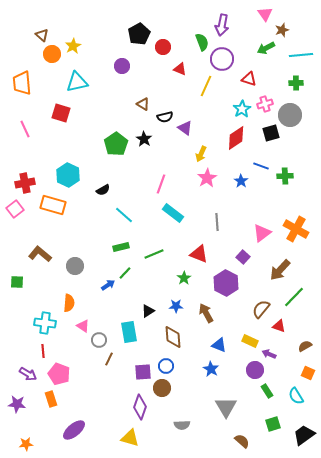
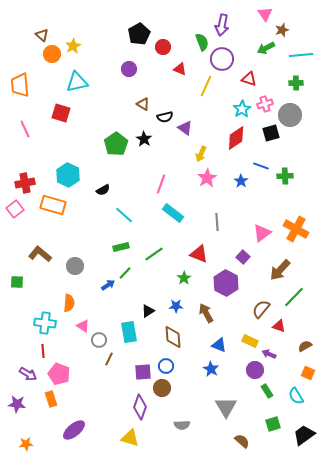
purple circle at (122, 66): moved 7 px right, 3 px down
orange trapezoid at (22, 83): moved 2 px left, 2 px down
green line at (154, 254): rotated 12 degrees counterclockwise
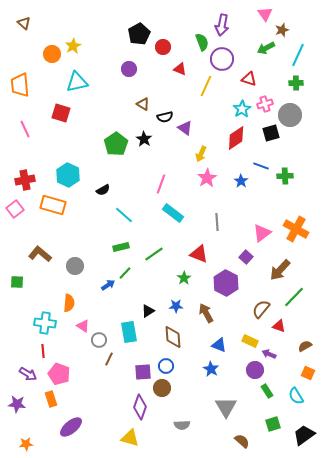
brown triangle at (42, 35): moved 18 px left, 12 px up
cyan line at (301, 55): moved 3 px left; rotated 60 degrees counterclockwise
red cross at (25, 183): moved 3 px up
purple square at (243, 257): moved 3 px right
purple ellipse at (74, 430): moved 3 px left, 3 px up
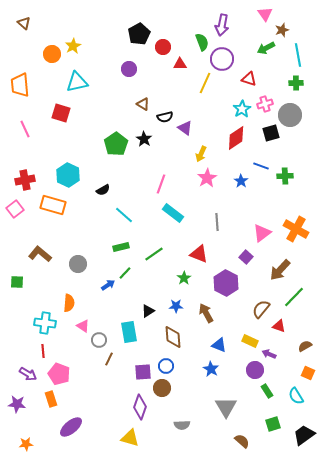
cyan line at (298, 55): rotated 35 degrees counterclockwise
red triangle at (180, 69): moved 5 px up; rotated 24 degrees counterclockwise
yellow line at (206, 86): moved 1 px left, 3 px up
gray circle at (75, 266): moved 3 px right, 2 px up
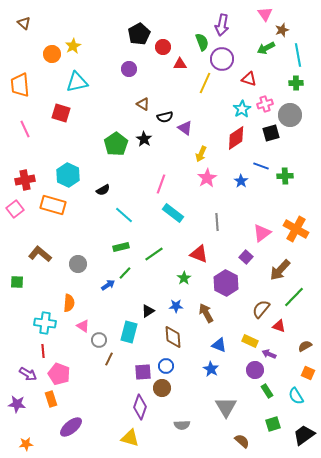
cyan rectangle at (129, 332): rotated 25 degrees clockwise
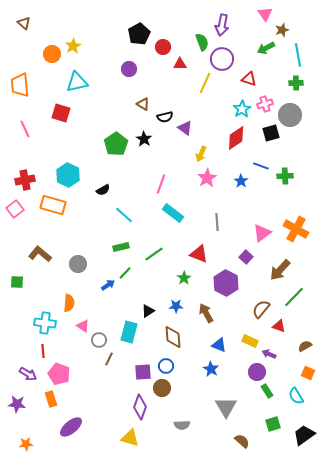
purple circle at (255, 370): moved 2 px right, 2 px down
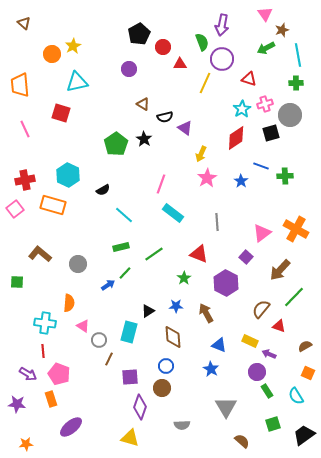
purple square at (143, 372): moved 13 px left, 5 px down
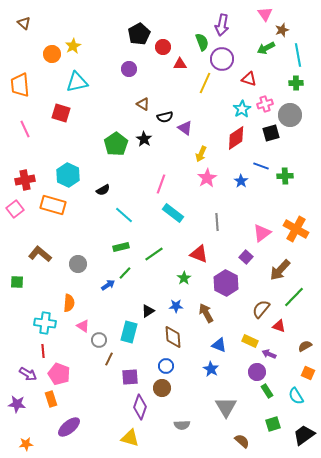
purple ellipse at (71, 427): moved 2 px left
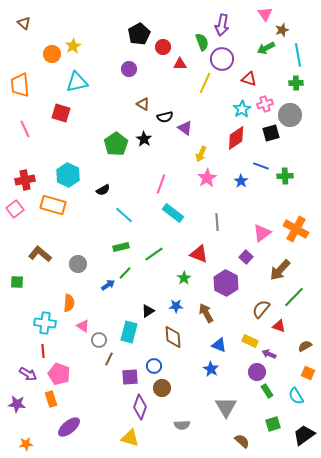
blue circle at (166, 366): moved 12 px left
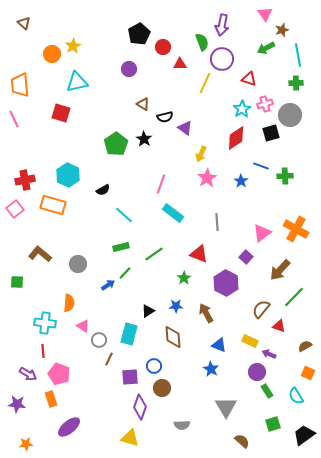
pink line at (25, 129): moved 11 px left, 10 px up
cyan rectangle at (129, 332): moved 2 px down
